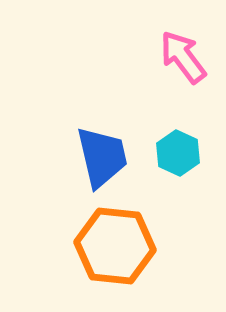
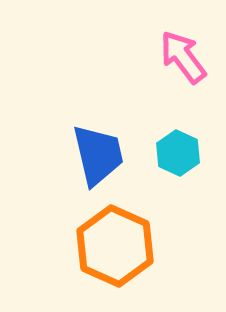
blue trapezoid: moved 4 px left, 2 px up
orange hexagon: rotated 18 degrees clockwise
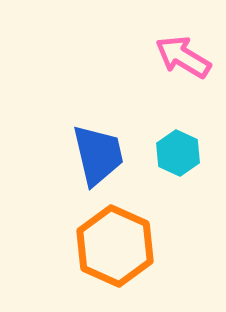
pink arrow: rotated 22 degrees counterclockwise
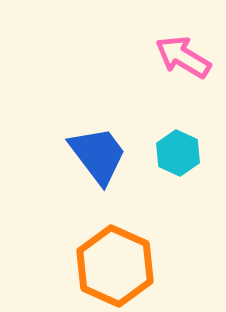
blue trapezoid: rotated 24 degrees counterclockwise
orange hexagon: moved 20 px down
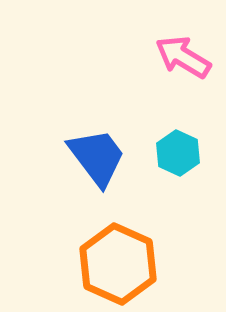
blue trapezoid: moved 1 px left, 2 px down
orange hexagon: moved 3 px right, 2 px up
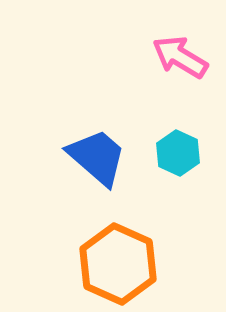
pink arrow: moved 3 px left
blue trapezoid: rotated 12 degrees counterclockwise
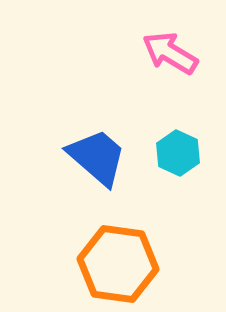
pink arrow: moved 10 px left, 4 px up
orange hexagon: rotated 16 degrees counterclockwise
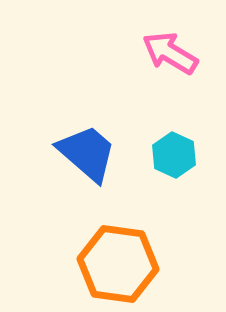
cyan hexagon: moved 4 px left, 2 px down
blue trapezoid: moved 10 px left, 4 px up
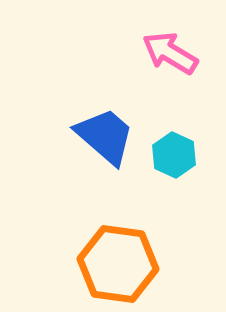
blue trapezoid: moved 18 px right, 17 px up
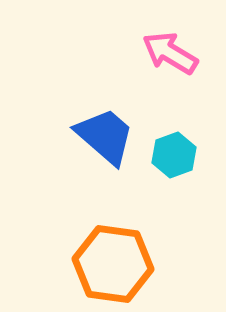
cyan hexagon: rotated 15 degrees clockwise
orange hexagon: moved 5 px left
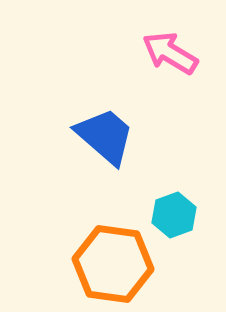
cyan hexagon: moved 60 px down
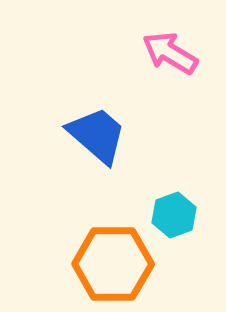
blue trapezoid: moved 8 px left, 1 px up
orange hexagon: rotated 8 degrees counterclockwise
